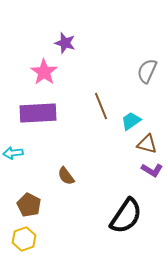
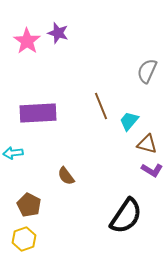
purple star: moved 7 px left, 10 px up
pink star: moved 17 px left, 31 px up
cyan trapezoid: moved 2 px left; rotated 15 degrees counterclockwise
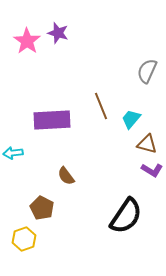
purple rectangle: moved 14 px right, 7 px down
cyan trapezoid: moved 2 px right, 2 px up
brown pentagon: moved 13 px right, 3 px down
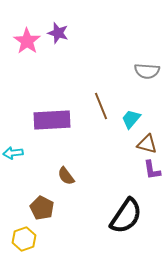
gray semicircle: rotated 110 degrees counterclockwise
purple L-shape: rotated 50 degrees clockwise
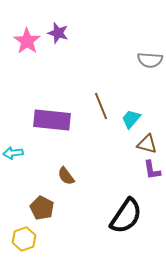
gray semicircle: moved 3 px right, 11 px up
purple rectangle: rotated 9 degrees clockwise
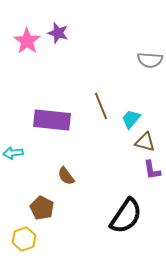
brown triangle: moved 2 px left, 2 px up
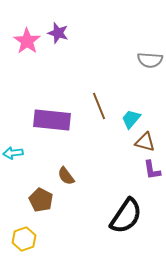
brown line: moved 2 px left
brown pentagon: moved 1 px left, 8 px up
